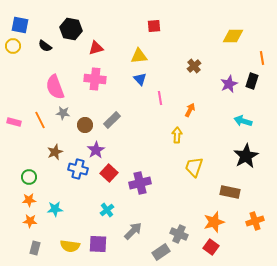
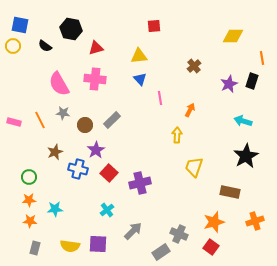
pink semicircle at (55, 87): moved 4 px right, 3 px up; rotated 10 degrees counterclockwise
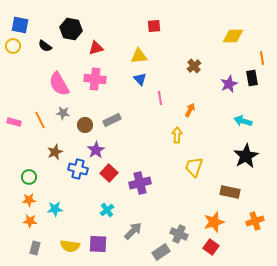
black rectangle at (252, 81): moved 3 px up; rotated 28 degrees counterclockwise
gray rectangle at (112, 120): rotated 18 degrees clockwise
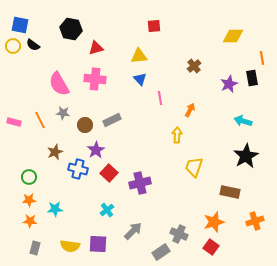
black semicircle at (45, 46): moved 12 px left, 1 px up
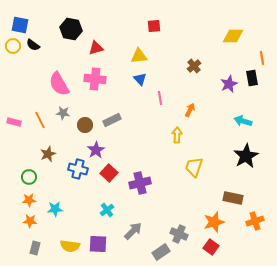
brown star at (55, 152): moved 7 px left, 2 px down
brown rectangle at (230, 192): moved 3 px right, 6 px down
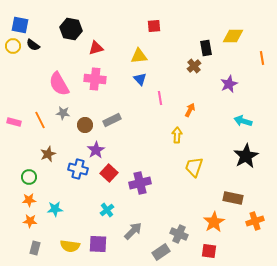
black rectangle at (252, 78): moved 46 px left, 30 px up
orange star at (214, 222): rotated 15 degrees counterclockwise
red square at (211, 247): moved 2 px left, 4 px down; rotated 28 degrees counterclockwise
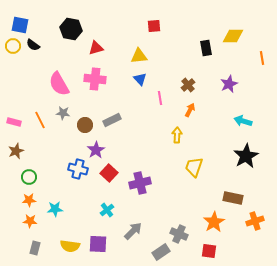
brown cross at (194, 66): moved 6 px left, 19 px down
brown star at (48, 154): moved 32 px left, 3 px up
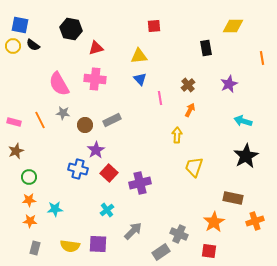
yellow diamond at (233, 36): moved 10 px up
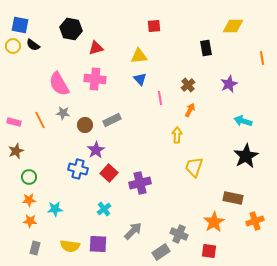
cyan cross at (107, 210): moved 3 px left, 1 px up
